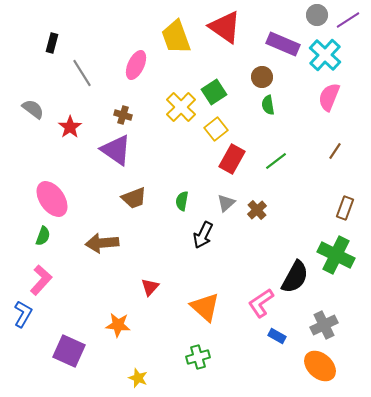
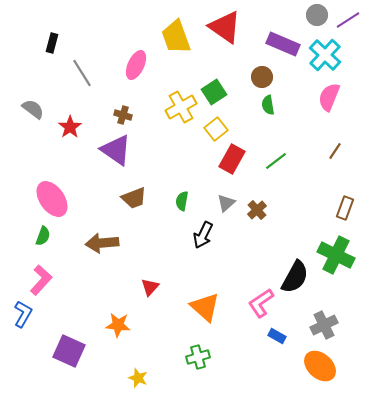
yellow cross at (181, 107): rotated 16 degrees clockwise
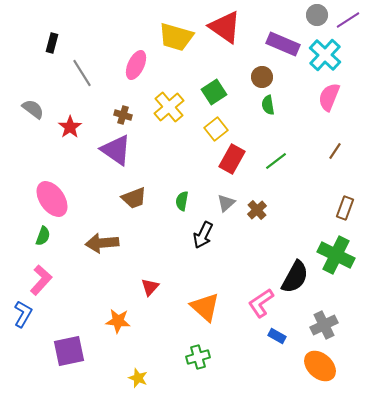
yellow trapezoid at (176, 37): rotated 54 degrees counterclockwise
yellow cross at (181, 107): moved 12 px left; rotated 12 degrees counterclockwise
orange star at (118, 325): moved 4 px up
purple square at (69, 351): rotated 36 degrees counterclockwise
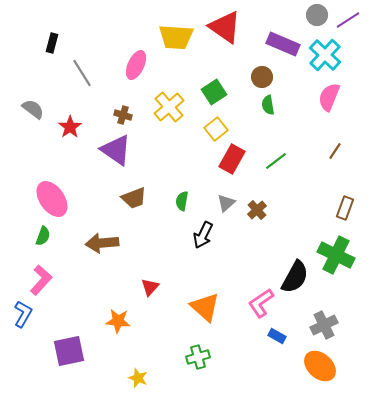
yellow trapezoid at (176, 37): rotated 12 degrees counterclockwise
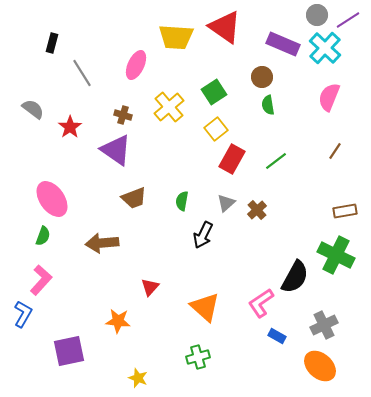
cyan cross at (325, 55): moved 7 px up
brown rectangle at (345, 208): moved 3 px down; rotated 60 degrees clockwise
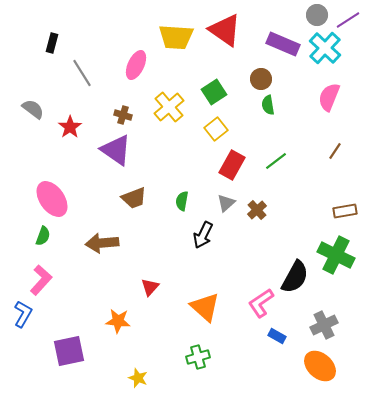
red triangle at (225, 27): moved 3 px down
brown circle at (262, 77): moved 1 px left, 2 px down
red rectangle at (232, 159): moved 6 px down
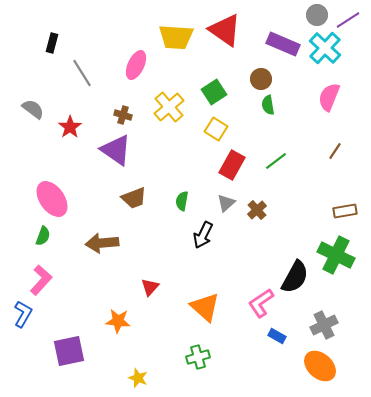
yellow square at (216, 129): rotated 20 degrees counterclockwise
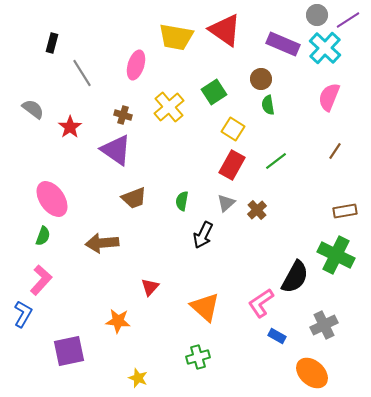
yellow trapezoid at (176, 37): rotated 6 degrees clockwise
pink ellipse at (136, 65): rotated 8 degrees counterclockwise
yellow square at (216, 129): moved 17 px right
orange ellipse at (320, 366): moved 8 px left, 7 px down
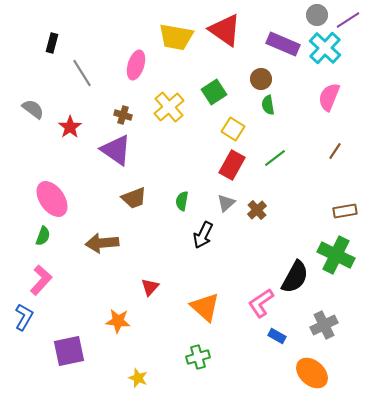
green line at (276, 161): moved 1 px left, 3 px up
blue L-shape at (23, 314): moved 1 px right, 3 px down
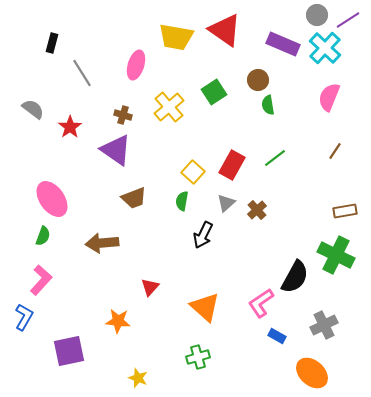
brown circle at (261, 79): moved 3 px left, 1 px down
yellow square at (233, 129): moved 40 px left, 43 px down; rotated 10 degrees clockwise
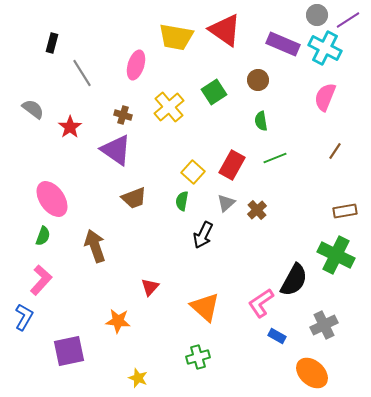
cyan cross at (325, 48): rotated 16 degrees counterclockwise
pink semicircle at (329, 97): moved 4 px left
green semicircle at (268, 105): moved 7 px left, 16 px down
green line at (275, 158): rotated 15 degrees clockwise
brown arrow at (102, 243): moved 7 px left, 3 px down; rotated 76 degrees clockwise
black semicircle at (295, 277): moved 1 px left, 3 px down
